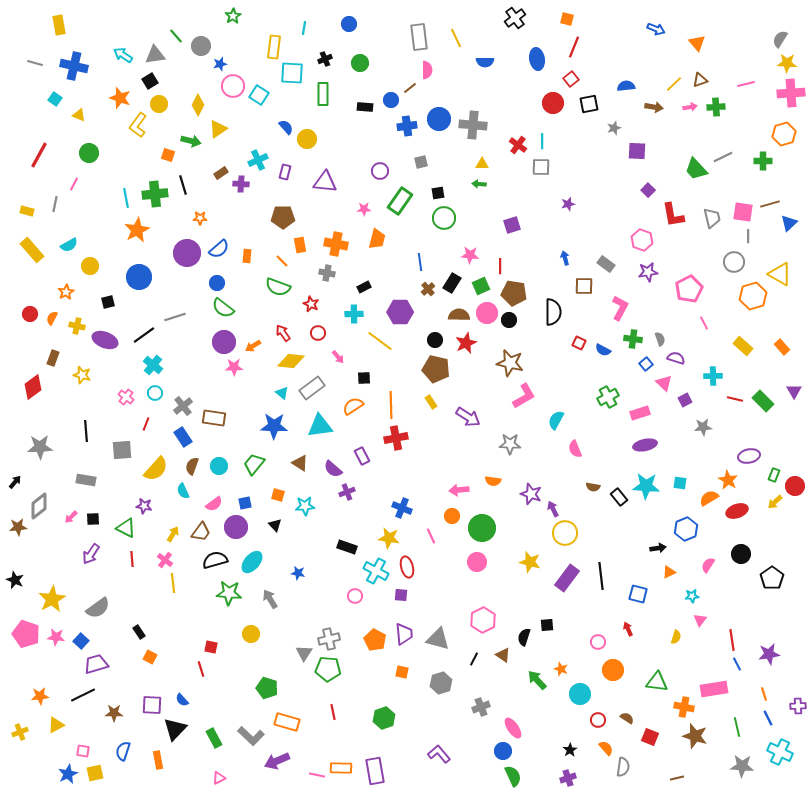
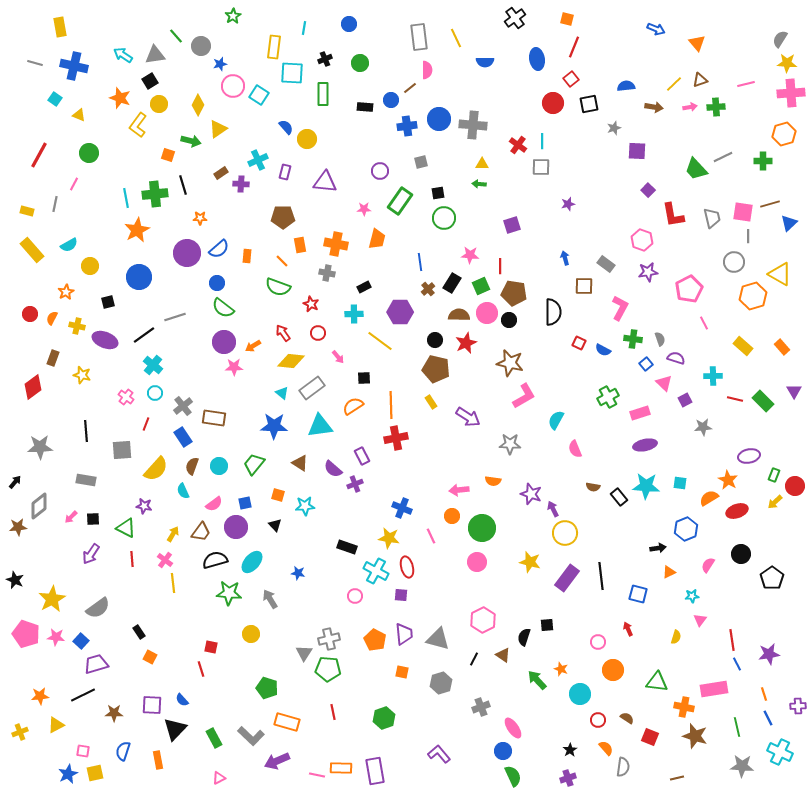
yellow rectangle at (59, 25): moved 1 px right, 2 px down
purple cross at (347, 492): moved 8 px right, 8 px up
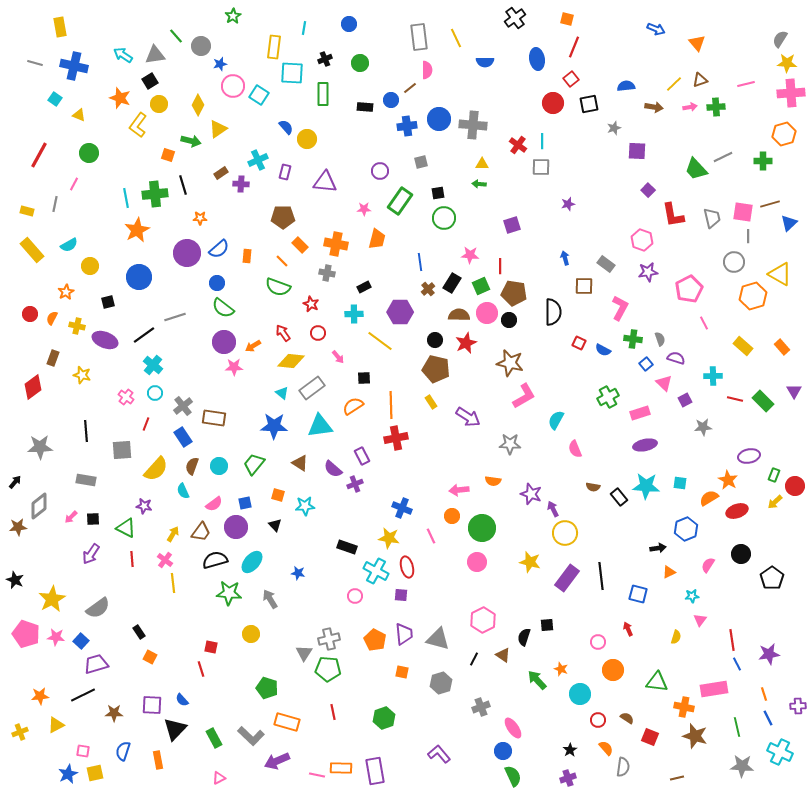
orange rectangle at (300, 245): rotated 35 degrees counterclockwise
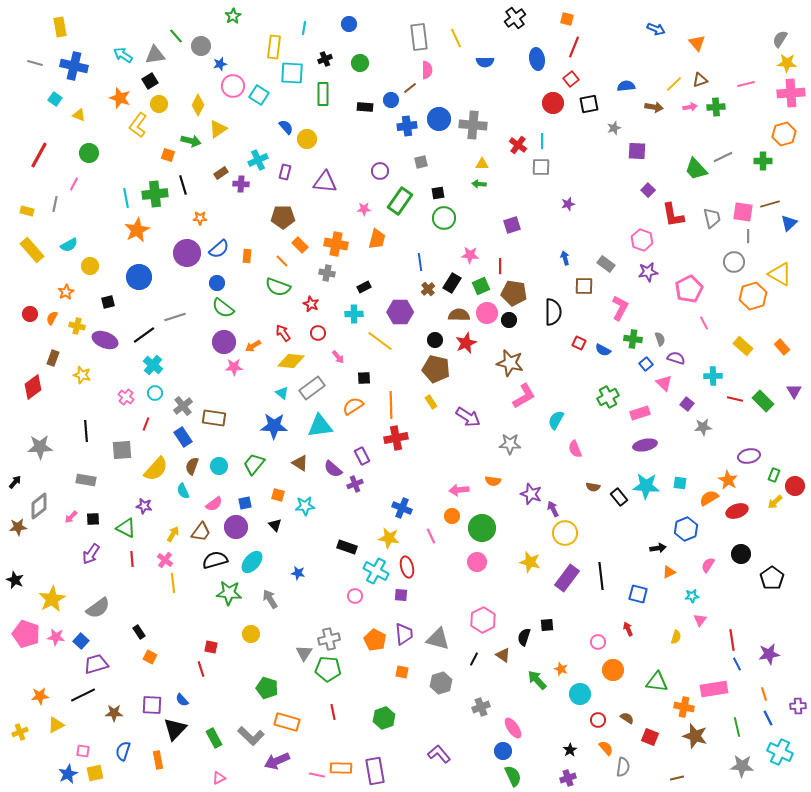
purple square at (685, 400): moved 2 px right, 4 px down; rotated 24 degrees counterclockwise
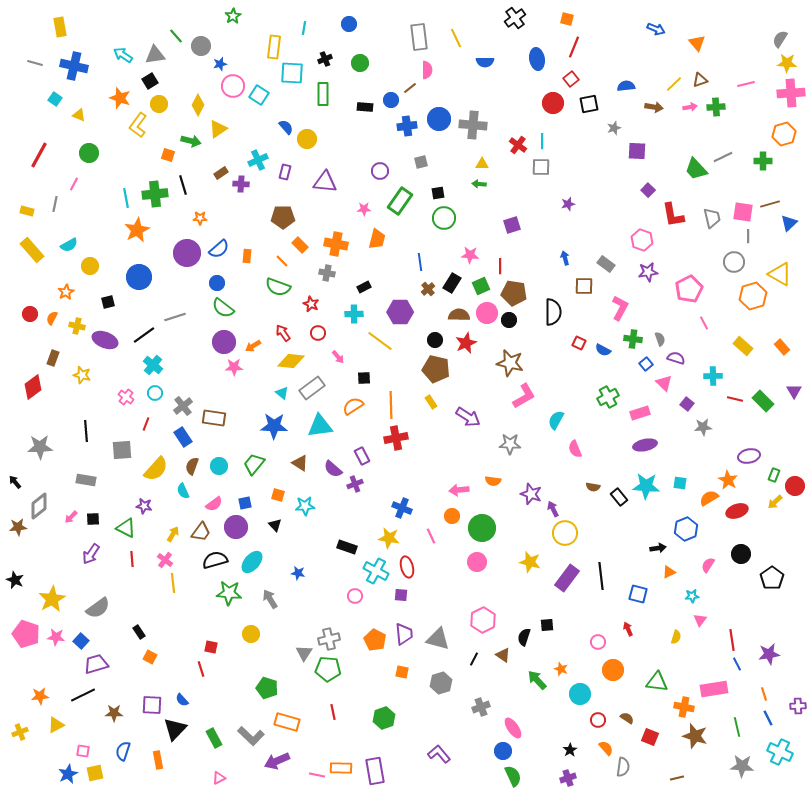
black arrow at (15, 482): rotated 80 degrees counterclockwise
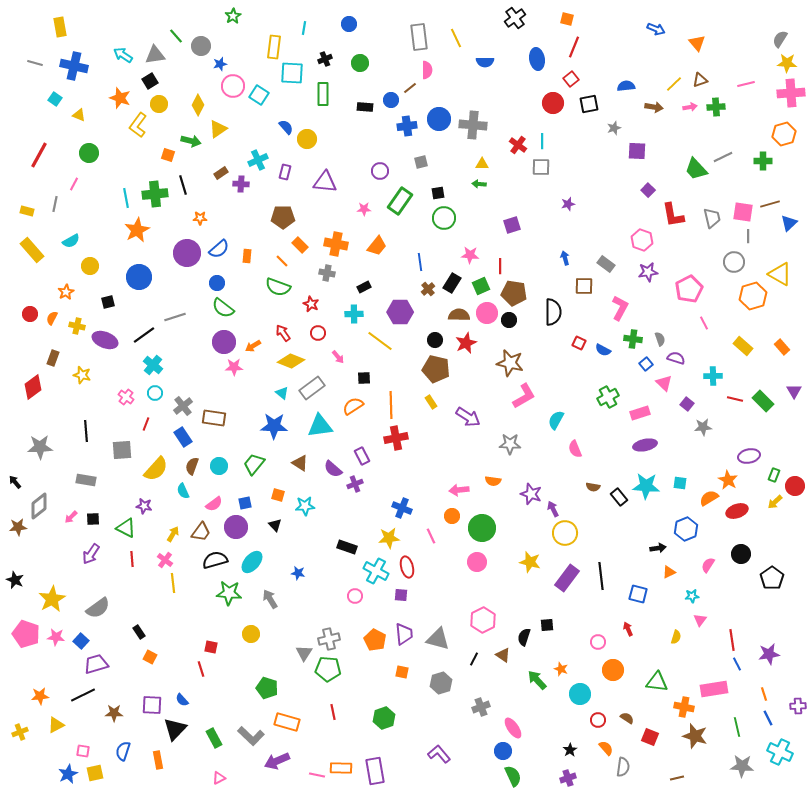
orange trapezoid at (377, 239): moved 7 px down; rotated 25 degrees clockwise
cyan semicircle at (69, 245): moved 2 px right, 4 px up
yellow diamond at (291, 361): rotated 16 degrees clockwise
yellow star at (389, 538): rotated 15 degrees counterclockwise
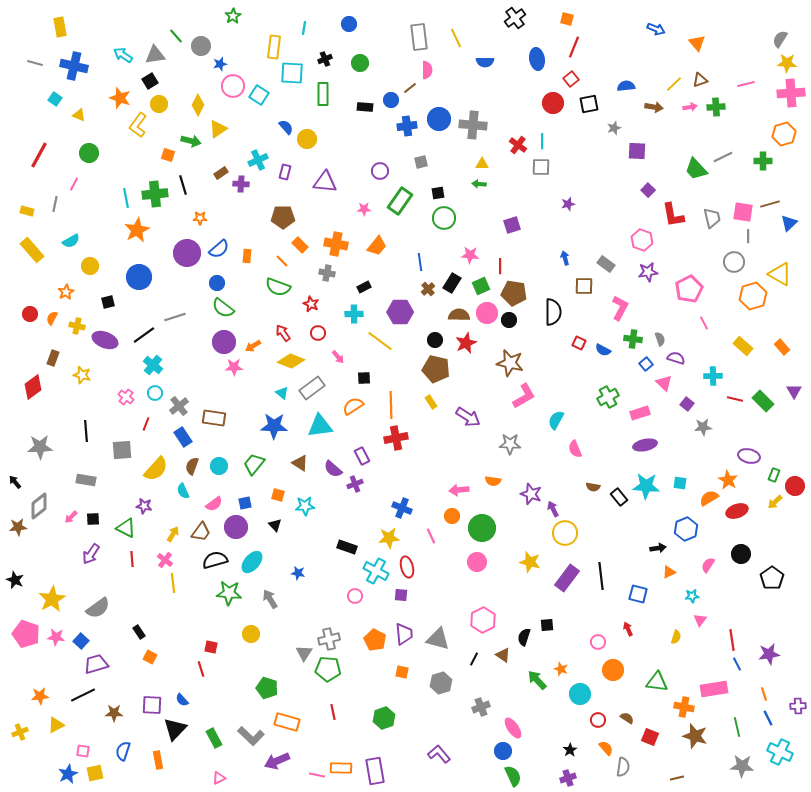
gray cross at (183, 406): moved 4 px left
purple ellipse at (749, 456): rotated 25 degrees clockwise
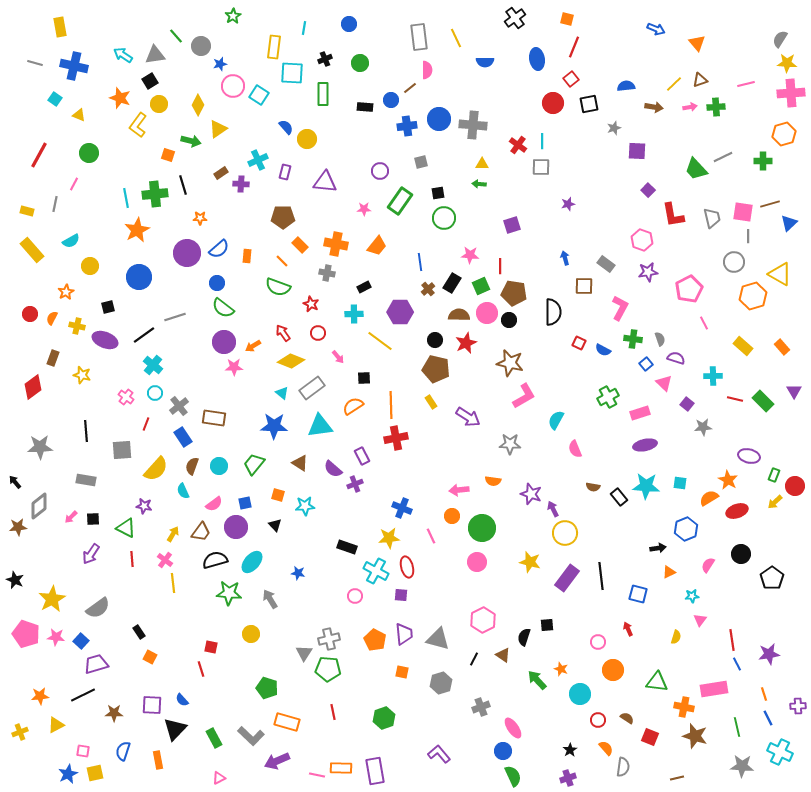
black square at (108, 302): moved 5 px down
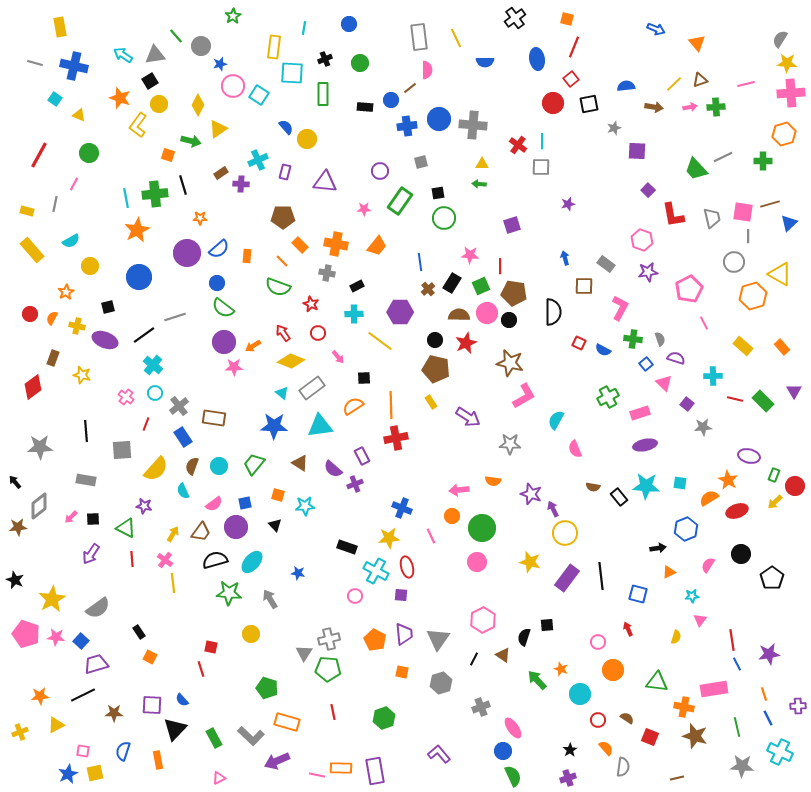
black rectangle at (364, 287): moved 7 px left, 1 px up
gray triangle at (438, 639): rotated 50 degrees clockwise
